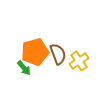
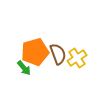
yellow cross: moved 2 px left, 3 px up
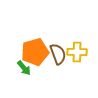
yellow cross: moved 6 px up; rotated 36 degrees clockwise
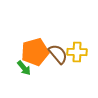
brown semicircle: rotated 20 degrees counterclockwise
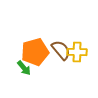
brown semicircle: moved 3 px right, 4 px up
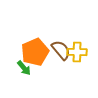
orange pentagon: rotated 8 degrees counterclockwise
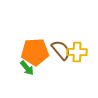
orange pentagon: rotated 20 degrees clockwise
green arrow: moved 3 px right
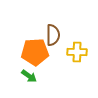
brown semicircle: moved 8 px left, 15 px up; rotated 40 degrees clockwise
green arrow: moved 2 px right, 8 px down; rotated 14 degrees counterclockwise
